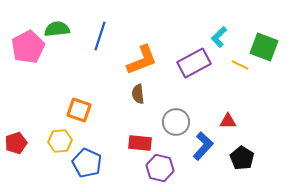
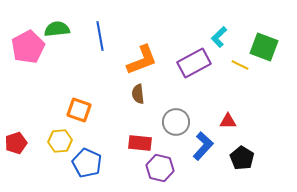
blue line: rotated 28 degrees counterclockwise
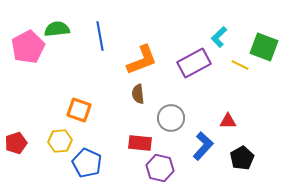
gray circle: moved 5 px left, 4 px up
black pentagon: rotated 10 degrees clockwise
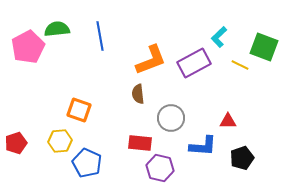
orange L-shape: moved 9 px right
blue L-shape: rotated 52 degrees clockwise
black pentagon: rotated 10 degrees clockwise
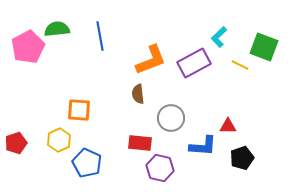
orange square: rotated 15 degrees counterclockwise
red triangle: moved 5 px down
yellow hexagon: moved 1 px left, 1 px up; rotated 20 degrees counterclockwise
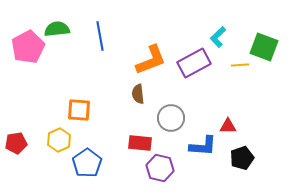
cyan L-shape: moved 1 px left
yellow line: rotated 30 degrees counterclockwise
red pentagon: rotated 10 degrees clockwise
blue pentagon: rotated 12 degrees clockwise
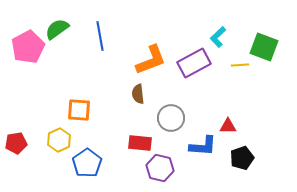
green semicircle: rotated 30 degrees counterclockwise
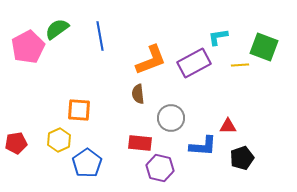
cyan L-shape: rotated 35 degrees clockwise
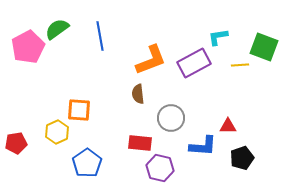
yellow hexagon: moved 2 px left, 8 px up
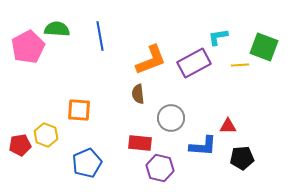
green semicircle: rotated 40 degrees clockwise
yellow hexagon: moved 11 px left, 3 px down; rotated 15 degrees counterclockwise
red pentagon: moved 4 px right, 2 px down
black pentagon: rotated 15 degrees clockwise
blue pentagon: rotated 12 degrees clockwise
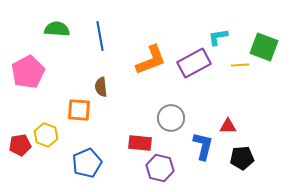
pink pentagon: moved 25 px down
brown semicircle: moved 37 px left, 7 px up
blue L-shape: rotated 80 degrees counterclockwise
